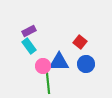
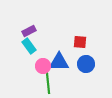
red square: rotated 32 degrees counterclockwise
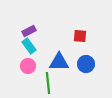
red square: moved 6 px up
pink circle: moved 15 px left
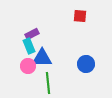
purple rectangle: moved 3 px right, 3 px down
red square: moved 20 px up
cyan rectangle: rotated 14 degrees clockwise
blue triangle: moved 17 px left, 4 px up
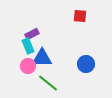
cyan rectangle: moved 1 px left
green line: rotated 45 degrees counterclockwise
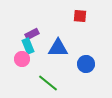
blue triangle: moved 16 px right, 10 px up
pink circle: moved 6 px left, 7 px up
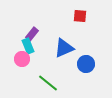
purple rectangle: rotated 24 degrees counterclockwise
blue triangle: moved 6 px right; rotated 25 degrees counterclockwise
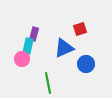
red square: moved 13 px down; rotated 24 degrees counterclockwise
purple rectangle: moved 2 px right; rotated 24 degrees counterclockwise
cyan rectangle: rotated 35 degrees clockwise
green line: rotated 40 degrees clockwise
